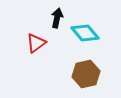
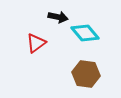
black arrow: moved 1 px right, 1 px up; rotated 90 degrees clockwise
brown hexagon: rotated 20 degrees clockwise
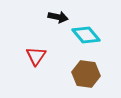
cyan diamond: moved 1 px right, 2 px down
red triangle: moved 13 px down; rotated 20 degrees counterclockwise
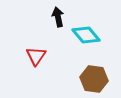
black arrow: rotated 114 degrees counterclockwise
brown hexagon: moved 8 px right, 5 px down
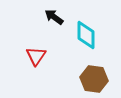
black arrow: moved 4 px left; rotated 42 degrees counterclockwise
cyan diamond: rotated 40 degrees clockwise
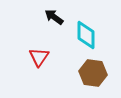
red triangle: moved 3 px right, 1 px down
brown hexagon: moved 1 px left, 6 px up
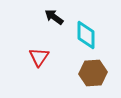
brown hexagon: rotated 12 degrees counterclockwise
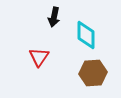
black arrow: rotated 114 degrees counterclockwise
